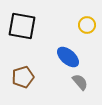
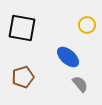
black square: moved 2 px down
gray semicircle: moved 2 px down
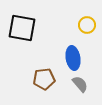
blue ellipse: moved 5 px right, 1 px down; rotated 40 degrees clockwise
brown pentagon: moved 21 px right, 2 px down; rotated 10 degrees clockwise
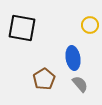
yellow circle: moved 3 px right
brown pentagon: rotated 25 degrees counterclockwise
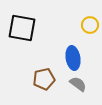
brown pentagon: rotated 20 degrees clockwise
gray semicircle: moved 2 px left; rotated 12 degrees counterclockwise
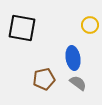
gray semicircle: moved 1 px up
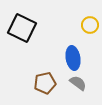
black square: rotated 16 degrees clockwise
brown pentagon: moved 1 px right, 4 px down
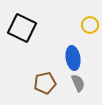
gray semicircle: rotated 30 degrees clockwise
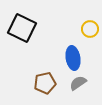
yellow circle: moved 4 px down
gray semicircle: rotated 102 degrees counterclockwise
